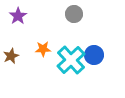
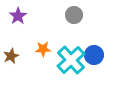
gray circle: moved 1 px down
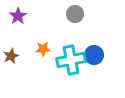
gray circle: moved 1 px right, 1 px up
cyan cross: rotated 32 degrees clockwise
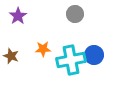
brown star: rotated 28 degrees counterclockwise
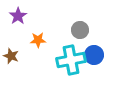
gray circle: moved 5 px right, 16 px down
orange star: moved 5 px left, 9 px up
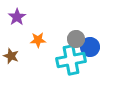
purple star: moved 1 px left, 1 px down
gray circle: moved 4 px left, 9 px down
blue circle: moved 4 px left, 8 px up
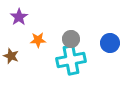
purple star: moved 2 px right
gray circle: moved 5 px left
blue circle: moved 20 px right, 4 px up
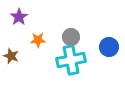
gray circle: moved 2 px up
blue circle: moved 1 px left, 4 px down
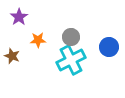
brown star: moved 1 px right
cyan cross: rotated 16 degrees counterclockwise
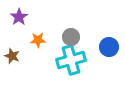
cyan cross: rotated 12 degrees clockwise
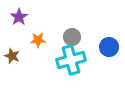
gray circle: moved 1 px right
